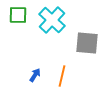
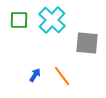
green square: moved 1 px right, 5 px down
orange line: rotated 50 degrees counterclockwise
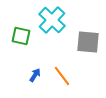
green square: moved 2 px right, 16 px down; rotated 12 degrees clockwise
gray square: moved 1 px right, 1 px up
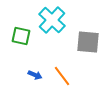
blue arrow: rotated 80 degrees clockwise
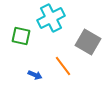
cyan cross: moved 1 px left, 2 px up; rotated 20 degrees clockwise
gray square: rotated 25 degrees clockwise
orange line: moved 1 px right, 10 px up
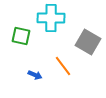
cyan cross: rotated 28 degrees clockwise
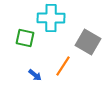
green square: moved 4 px right, 2 px down
orange line: rotated 70 degrees clockwise
blue arrow: rotated 16 degrees clockwise
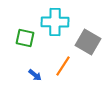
cyan cross: moved 4 px right, 4 px down
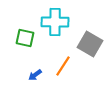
gray square: moved 2 px right, 2 px down
blue arrow: rotated 104 degrees clockwise
